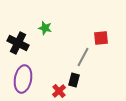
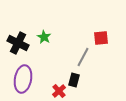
green star: moved 1 px left, 9 px down; rotated 16 degrees clockwise
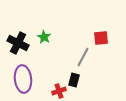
purple ellipse: rotated 16 degrees counterclockwise
red cross: rotated 24 degrees clockwise
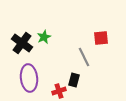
green star: rotated 16 degrees clockwise
black cross: moved 4 px right; rotated 10 degrees clockwise
gray line: moved 1 px right; rotated 54 degrees counterclockwise
purple ellipse: moved 6 px right, 1 px up
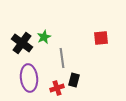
gray line: moved 22 px left, 1 px down; rotated 18 degrees clockwise
red cross: moved 2 px left, 3 px up
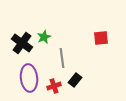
black rectangle: moved 1 px right; rotated 24 degrees clockwise
red cross: moved 3 px left, 2 px up
